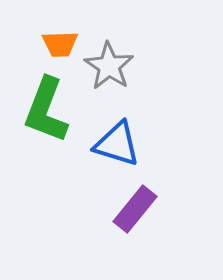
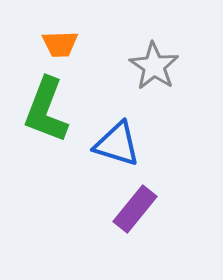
gray star: moved 45 px right
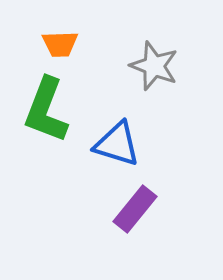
gray star: rotated 12 degrees counterclockwise
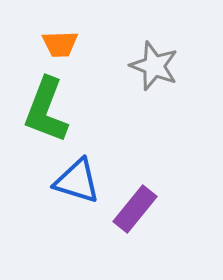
blue triangle: moved 40 px left, 37 px down
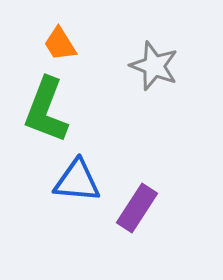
orange trapezoid: rotated 60 degrees clockwise
blue triangle: rotated 12 degrees counterclockwise
purple rectangle: moved 2 px right, 1 px up; rotated 6 degrees counterclockwise
